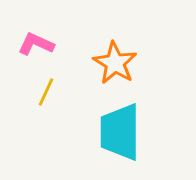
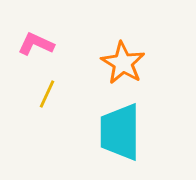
orange star: moved 8 px right
yellow line: moved 1 px right, 2 px down
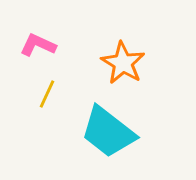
pink L-shape: moved 2 px right, 1 px down
cyan trapezoid: moved 12 px left; rotated 52 degrees counterclockwise
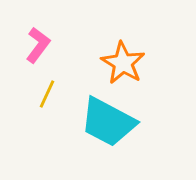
pink L-shape: rotated 102 degrees clockwise
cyan trapezoid: moved 10 px up; rotated 10 degrees counterclockwise
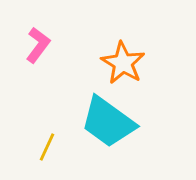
yellow line: moved 53 px down
cyan trapezoid: rotated 8 degrees clockwise
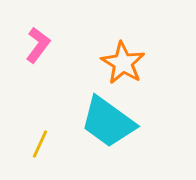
yellow line: moved 7 px left, 3 px up
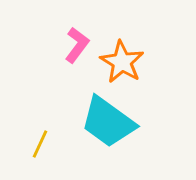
pink L-shape: moved 39 px right
orange star: moved 1 px left, 1 px up
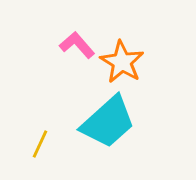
pink L-shape: rotated 78 degrees counterclockwise
cyan trapezoid: rotated 78 degrees counterclockwise
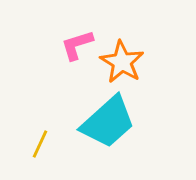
pink L-shape: rotated 66 degrees counterclockwise
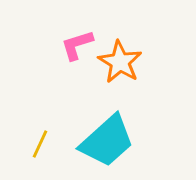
orange star: moved 2 px left
cyan trapezoid: moved 1 px left, 19 px down
